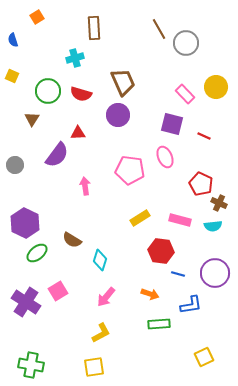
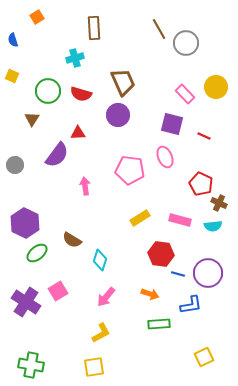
red hexagon at (161, 251): moved 3 px down
purple circle at (215, 273): moved 7 px left
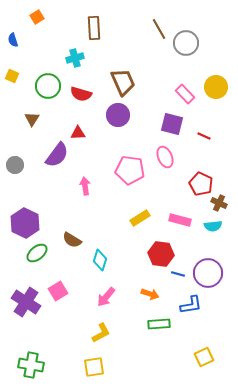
green circle at (48, 91): moved 5 px up
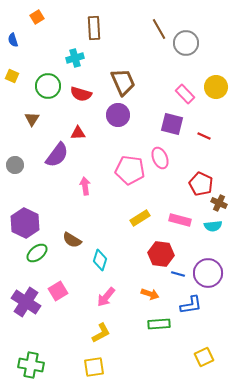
pink ellipse at (165, 157): moved 5 px left, 1 px down
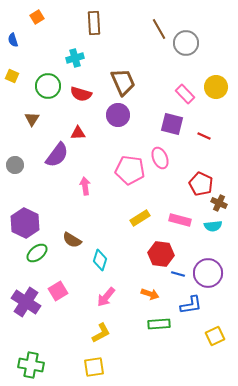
brown rectangle at (94, 28): moved 5 px up
yellow square at (204, 357): moved 11 px right, 21 px up
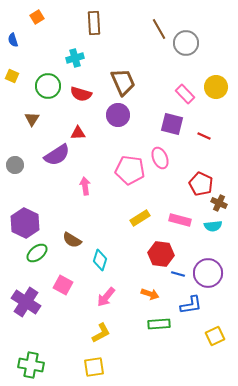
purple semicircle at (57, 155): rotated 20 degrees clockwise
pink square at (58, 291): moved 5 px right, 6 px up; rotated 30 degrees counterclockwise
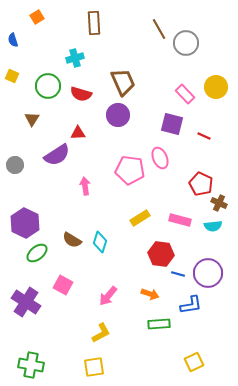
cyan diamond at (100, 260): moved 18 px up
pink arrow at (106, 297): moved 2 px right, 1 px up
yellow square at (215, 336): moved 21 px left, 26 px down
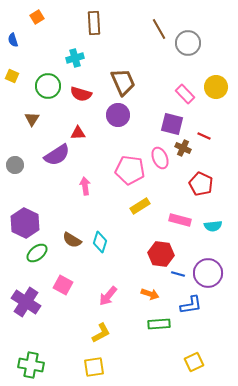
gray circle at (186, 43): moved 2 px right
brown cross at (219, 203): moved 36 px left, 55 px up
yellow rectangle at (140, 218): moved 12 px up
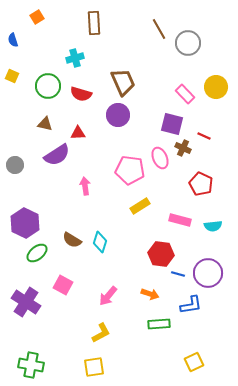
brown triangle at (32, 119): moved 13 px right, 5 px down; rotated 49 degrees counterclockwise
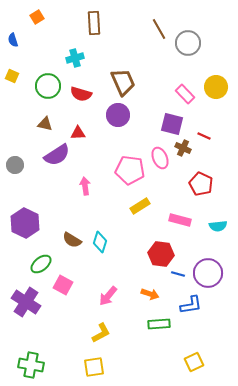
cyan semicircle at (213, 226): moved 5 px right
green ellipse at (37, 253): moved 4 px right, 11 px down
